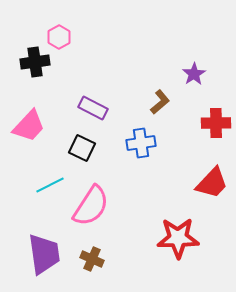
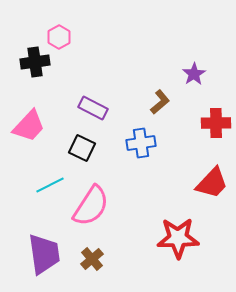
brown cross: rotated 25 degrees clockwise
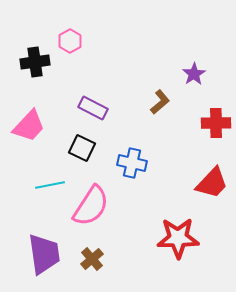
pink hexagon: moved 11 px right, 4 px down
blue cross: moved 9 px left, 20 px down; rotated 20 degrees clockwise
cyan line: rotated 16 degrees clockwise
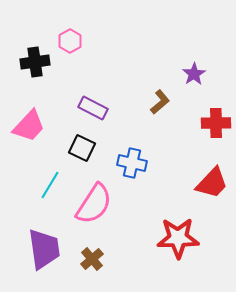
cyan line: rotated 48 degrees counterclockwise
pink semicircle: moved 3 px right, 2 px up
purple trapezoid: moved 5 px up
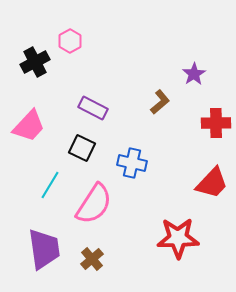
black cross: rotated 20 degrees counterclockwise
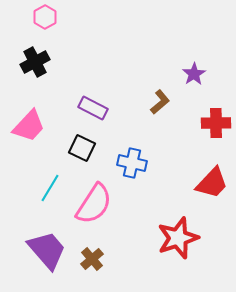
pink hexagon: moved 25 px left, 24 px up
cyan line: moved 3 px down
red star: rotated 18 degrees counterclockwise
purple trapezoid: moved 3 px right, 1 px down; rotated 33 degrees counterclockwise
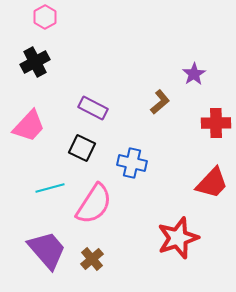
cyan line: rotated 44 degrees clockwise
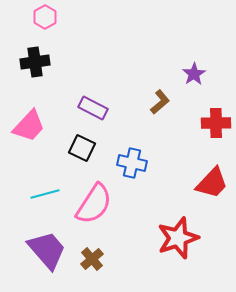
black cross: rotated 20 degrees clockwise
cyan line: moved 5 px left, 6 px down
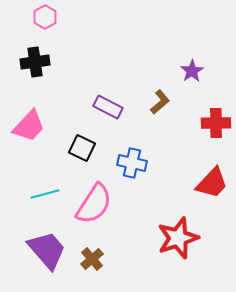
purple star: moved 2 px left, 3 px up
purple rectangle: moved 15 px right, 1 px up
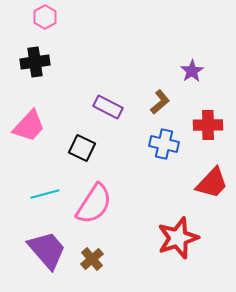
red cross: moved 8 px left, 2 px down
blue cross: moved 32 px right, 19 px up
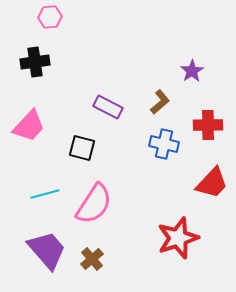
pink hexagon: moved 5 px right; rotated 25 degrees clockwise
black square: rotated 12 degrees counterclockwise
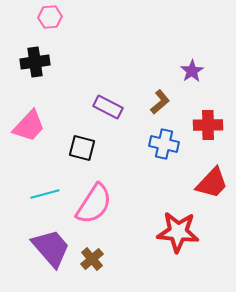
red star: moved 6 px up; rotated 24 degrees clockwise
purple trapezoid: moved 4 px right, 2 px up
